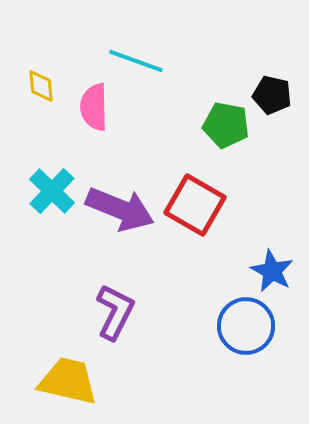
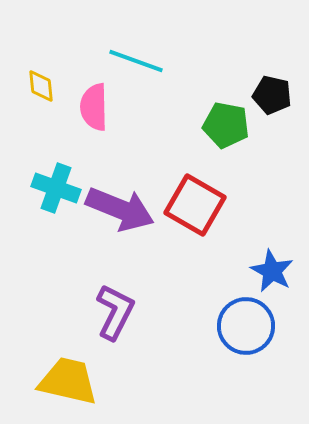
cyan cross: moved 4 px right, 3 px up; rotated 24 degrees counterclockwise
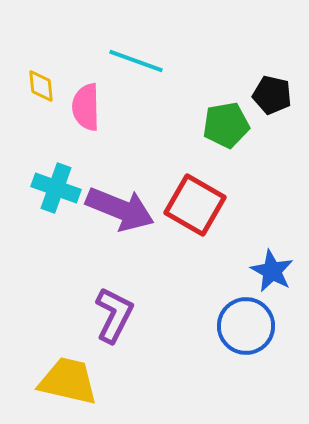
pink semicircle: moved 8 px left
green pentagon: rotated 21 degrees counterclockwise
purple L-shape: moved 1 px left, 3 px down
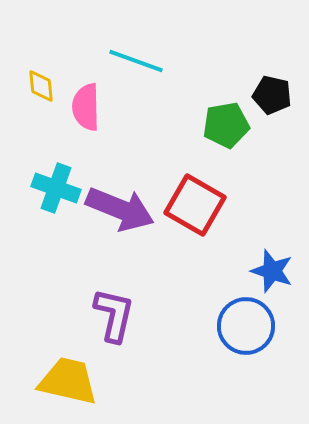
blue star: rotated 9 degrees counterclockwise
purple L-shape: rotated 14 degrees counterclockwise
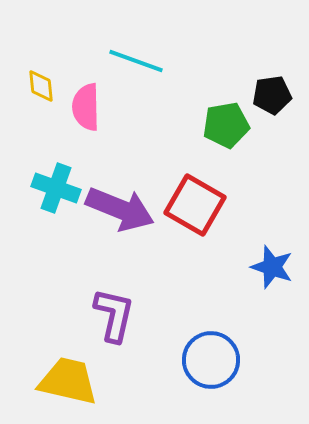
black pentagon: rotated 21 degrees counterclockwise
blue star: moved 4 px up
blue circle: moved 35 px left, 34 px down
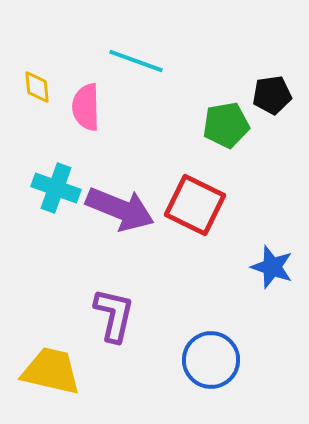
yellow diamond: moved 4 px left, 1 px down
red square: rotated 4 degrees counterclockwise
yellow trapezoid: moved 17 px left, 10 px up
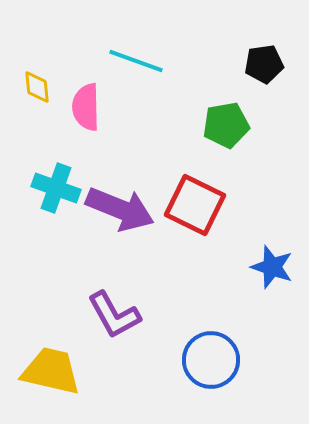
black pentagon: moved 8 px left, 31 px up
purple L-shape: rotated 138 degrees clockwise
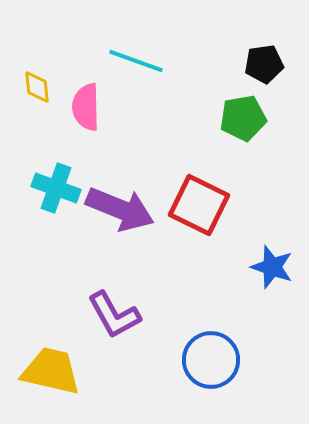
green pentagon: moved 17 px right, 7 px up
red square: moved 4 px right
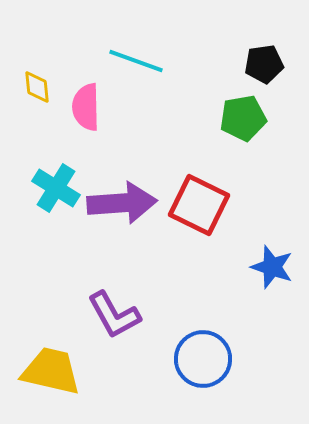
cyan cross: rotated 12 degrees clockwise
purple arrow: moved 2 px right, 6 px up; rotated 26 degrees counterclockwise
blue circle: moved 8 px left, 1 px up
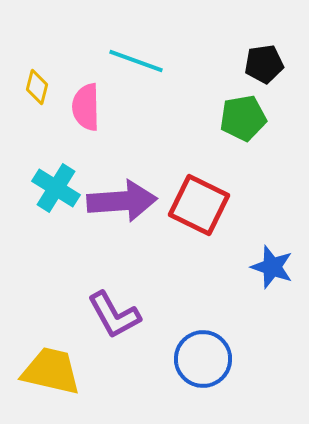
yellow diamond: rotated 20 degrees clockwise
purple arrow: moved 2 px up
